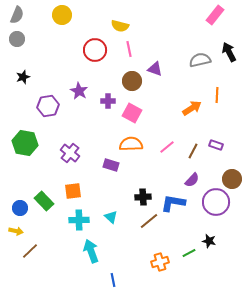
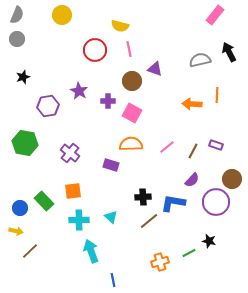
orange arrow at (192, 108): moved 4 px up; rotated 144 degrees counterclockwise
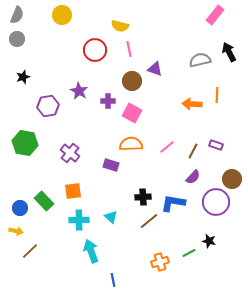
purple semicircle at (192, 180): moved 1 px right, 3 px up
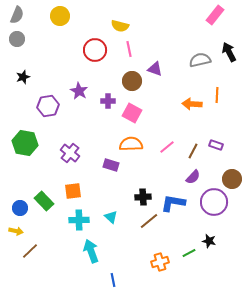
yellow circle at (62, 15): moved 2 px left, 1 px down
purple circle at (216, 202): moved 2 px left
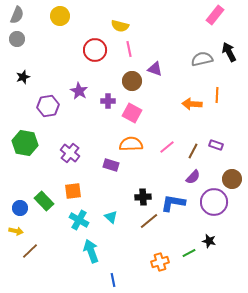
gray semicircle at (200, 60): moved 2 px right, 1 px up
cyan cross at (79, 220): rotated 30 degrees clockwise
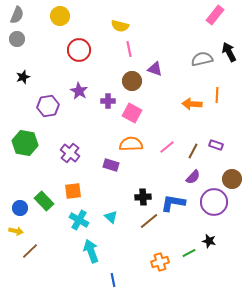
red circle at (95, 50): moved 16 px left
